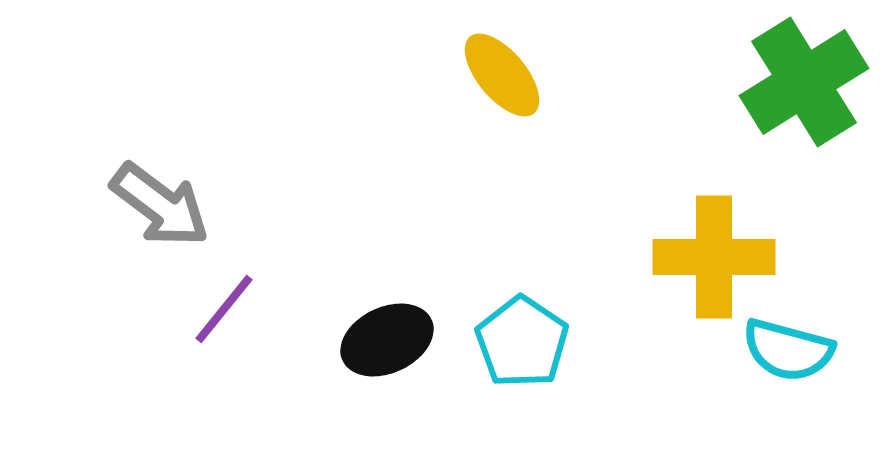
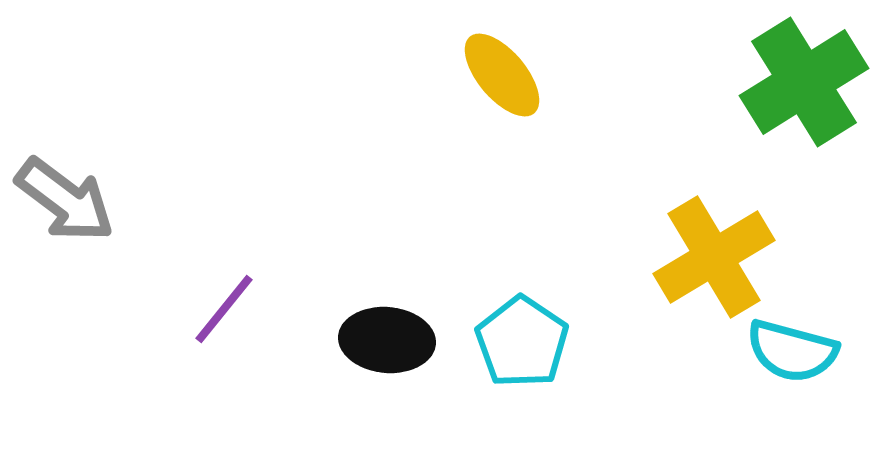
gray arrow: moved 95 px left, 5 px up
yellow cross: rotated 31 degrees counterclockwise
black ellipse: rotated 30 degrees clockwise
cyan semicircle: moved 4 px right, 1 px down
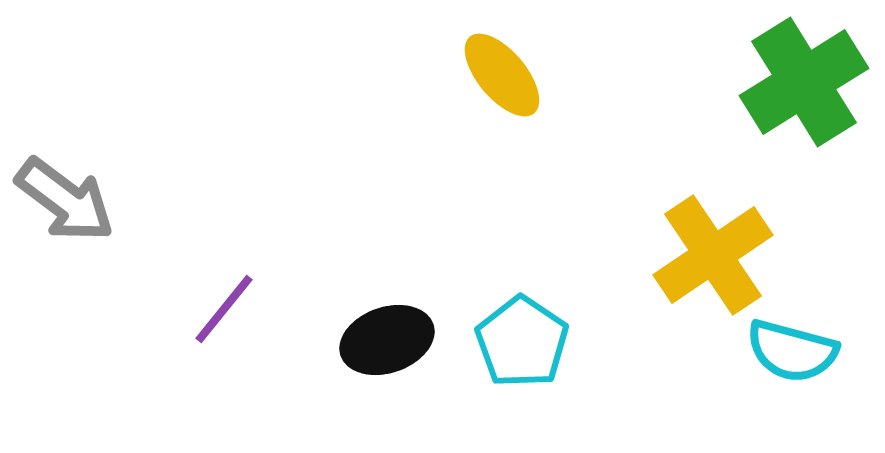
yellow cross: moved 1 px left, 2 px up; rotated 3 degrees counterclockwise
black ellipse: rotated 24 degrees counterclockwise
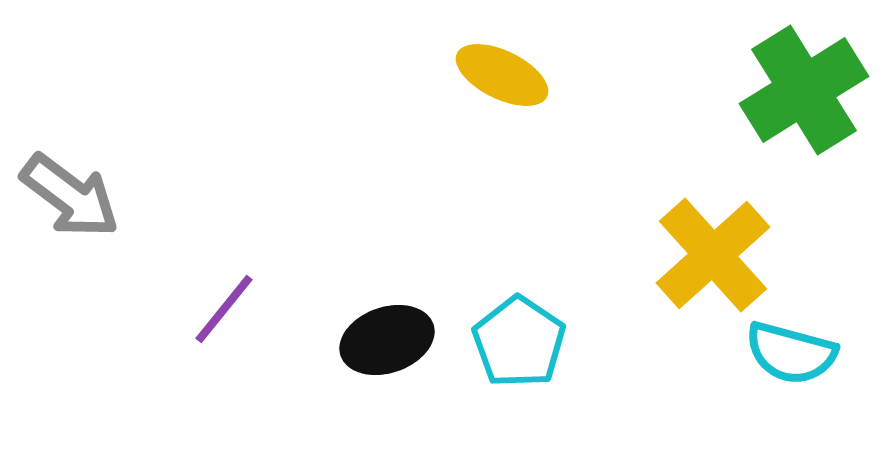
yellow ellipse: rotated 24 degrees counterclockwise
green cross: moved 8 px down
gray arrow: moved 5 px right, 4 px up
yellow cross: rotated 8 degrees counterclockwise
cyan pentagon: moved 3 px left
cyan semicircle: moved 1 px left, 2 px down
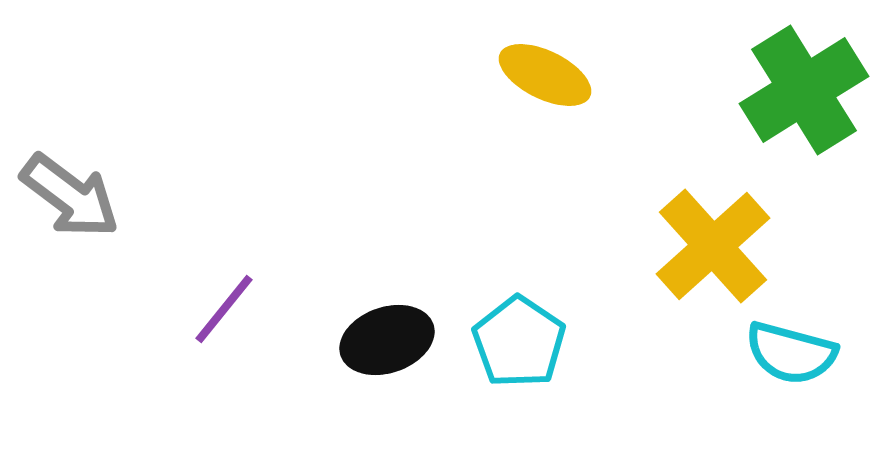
yellow ellipse: moved 43 px right
yellow cross: moved 9 px up
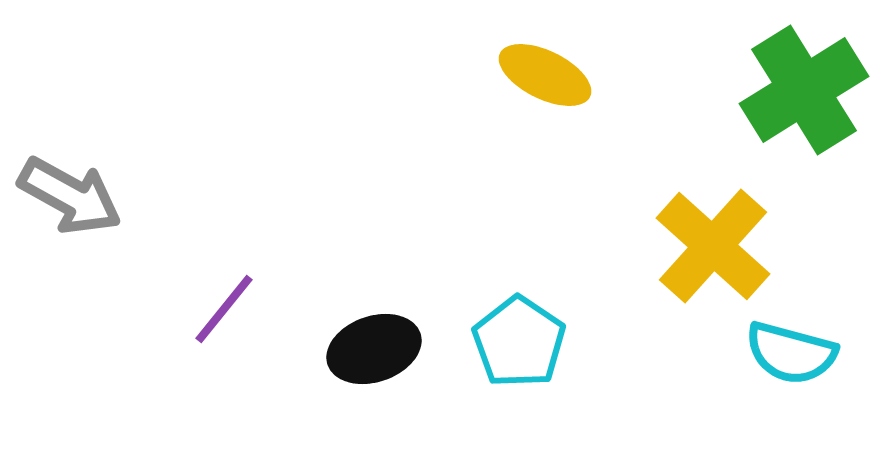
gray arrow: rotated 8 degrees counterclockwise
yellow cross: rotated 6 degrees counterclockwise
black ellipse: moved 13 px left, 9 px down
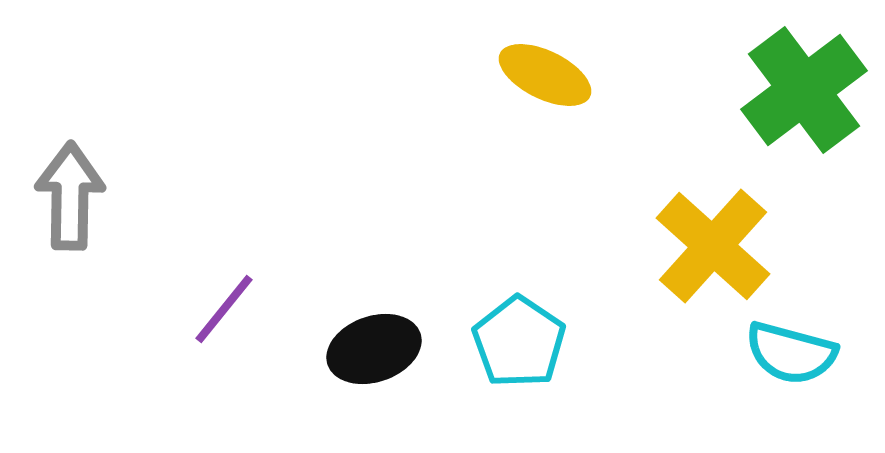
green cross: rotated 5 degrees counterclockwise
gray arrow: rotated 118 degrees counterclockwise
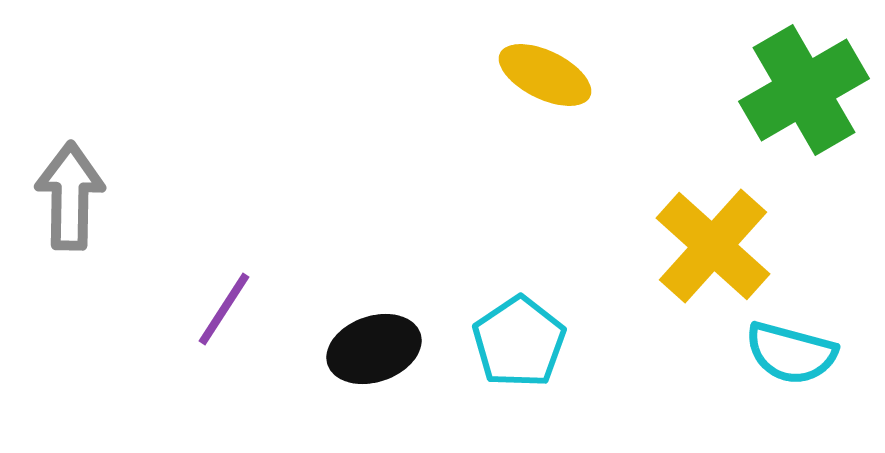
green cross: rotated 7 degrees clockwise
purple line: rotated 6 degrees counterclockwise
cyan pentagon: rotated 4 degrees clockwise
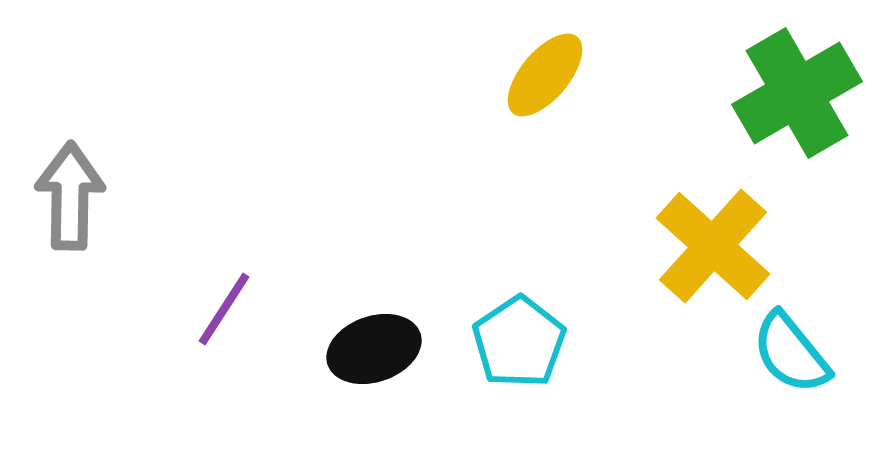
yellow ellipse: rotated 76 degrees counterclockwise
green cross: moved 7 px left, 3 px down
cyan semicircle: rotated 36 degrees clockwise
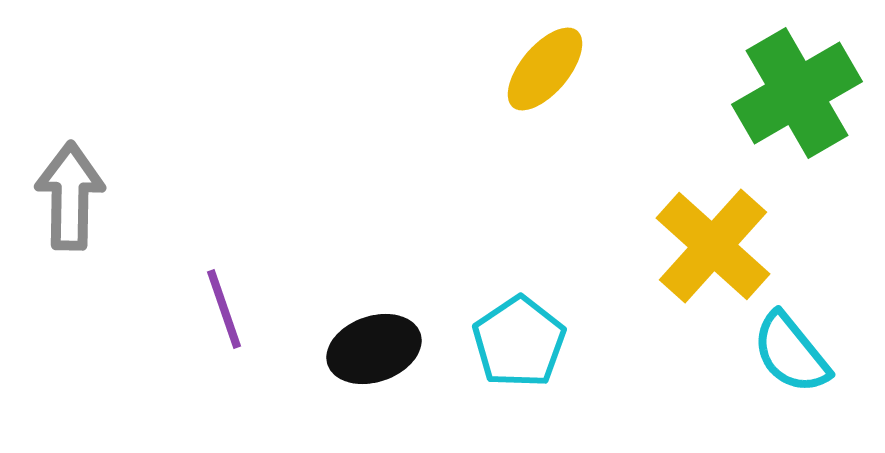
yellow ellipse: moved 6 px up
purple line: rotated 52 degrees counterclockwise
